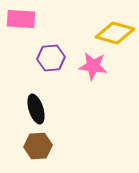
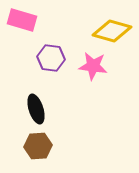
pink rectangle: moved 1 px right, 1 px down; rotated 12 degrees clockwise
yellow diamond: moved 3 px left, 2 px up
purple hexagon: rotated 12 degrees clockwise
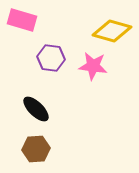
black ellipse: rotated 28 degrees counterclockwise
brown hexagon: moved 2 px left, 3 px down
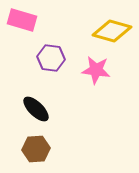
pink star: moved 3 px right, 4 px down
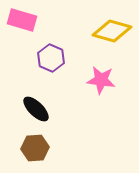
purple hexagon: rotated 16 degrees clockwise
pink star: moved 5 px right, 10 px down
brown hexagon: moved 1 px left, 1 px up
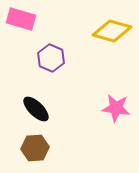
pink rectangle: moved 1 px left, 1 px up
pink star: moved 15 px right, 28 px down
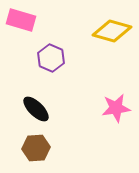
pink rectangle: moved 1 px down
pink star: rotated 16 degrees counterclockwise
brown hexagon: moved 1 px right
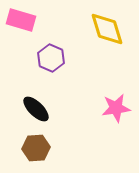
yellow diamond: moved 5 px left, 2 px up; rotated 57 degrees clockwise
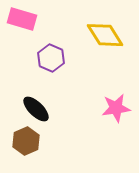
pink rectangle: moved 1 px right, 1 px up
yellow diamond: moved 2 px left, 6 px down; rotated 15 degrees counterclockwise
brown hexagon: moved 10 px left, 7 px up; rotated 20 degrees counterclockwise
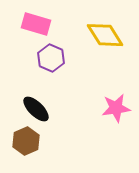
pink rectangle: moved 14 px right, 5 px down
